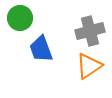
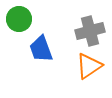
green circle: moved 1 px left, 1 px down
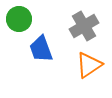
gray cross: moved 6 px left, 5 px up; rotated 16 degrees counterclockwise
orange triangle: moved 1 px up
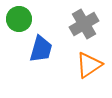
gray cross: moved 2 px up
blue trapezoid: rotated 144 degrees counterclockwise
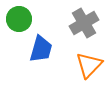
gray cross: moved 1 px up
orange triangle: rotated 12 degrees counterclockwise
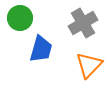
green circle: moved 1 px right, 1 px up
gray cross: moved 1 px left
